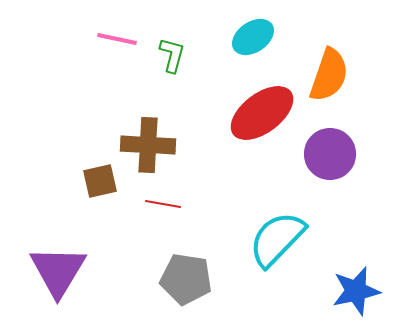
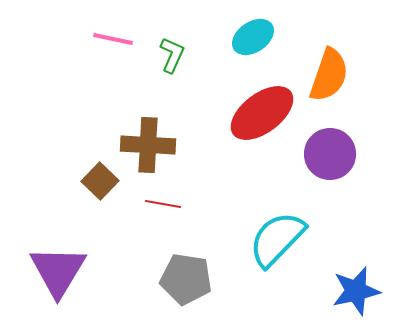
pink line: moved 4 px left
green L-shape: rotated 9 degrees clockwise
brown square: rotated 33 degrees counterclockwise
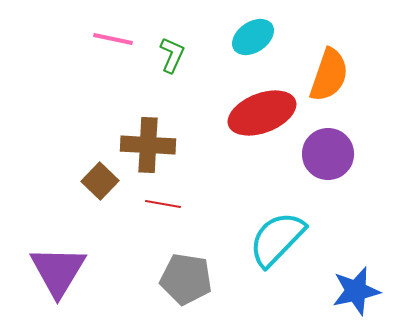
red ellipse: rotated 16 degrees clockwise
purple circle: moved 2 px left
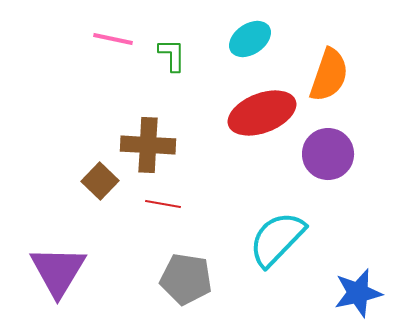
cyan ellipse: moved 3 px left, 2 px down
green L-shape: rotated 24 degrees counterclockwise
blue star: moved 2 px right, 2 px down
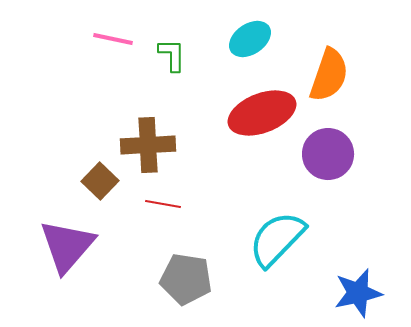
brown cross: rotated 6 degrees counterclockwise
purple triangle: moved 9 px right, 25 px up; rotated 10 degrees clockwise
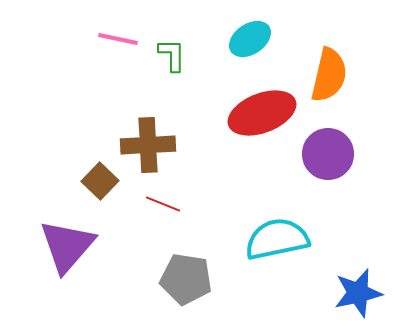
pink line: moved 5 px right
orange semicircle: rotated 6 degrees counterclockwise
red line: rotated 12 degrees clockwise
cyan semicircle: rotated 34 degrees clockwise
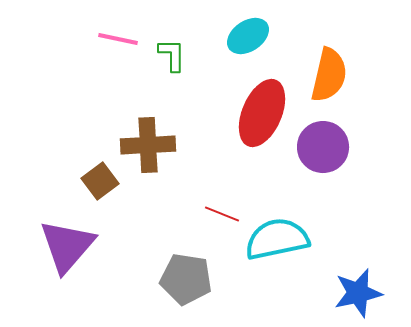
cyan ellipse: moved 2 px left, 3 px up
red ellipse: rotated 46 degrees counterclockwise
purple circle: moved 5 px left, 7 px up
brown square: rotated 9 degrees clockwise
red line: moved 59 px right, 10 px down
